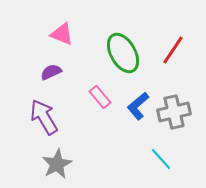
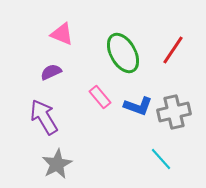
blue L-shape: rotated 120 degrees counterclockwise
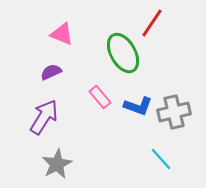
red line: moved 21 px left, 27 px up
purple arrow: rotated 63 degrees clockwise
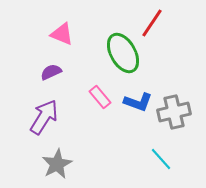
blue L-shape: moved 4 px up
